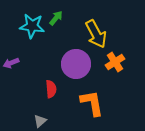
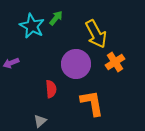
cyan star: rotated 20 degrees clockwise
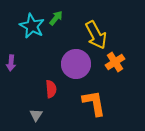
yellow arrow: moved 1 px down
purple arrow: rotated 63 degrees counterclockwise
orange L-shape: moved 2 px right
gray triangle: moved 4 px left, 6 px up; rotated 16 degrees counterclockwise
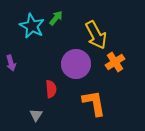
purple arrow: rotated 21 degrees counterclockwise
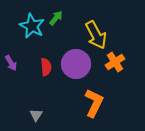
purple arrow: rotated 14 degrees counterclockwise
red semicircle: moved 5 px left, 22 px up
orange L-shape: rotated 36 degrees clockwise
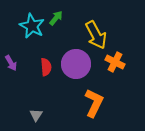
orange cross: rotated 30 degrees counterclockwise
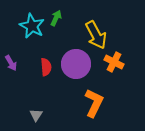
green arrow: rotated 14 degrees counterclockwise
orange cross: moved 1 px left
